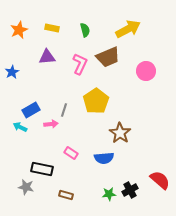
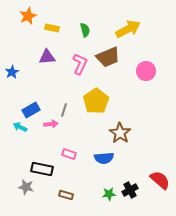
orange star: moved 9 px right, 14 px up
pink rectangle: moved 2 px left, 1 px down; rotated 16 degrees counterclockwise
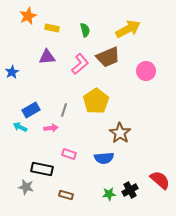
pink L-shape: rotated 25 degrees clockwise
pink arrow: moved 4 px down
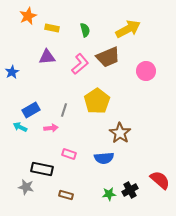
yellow pentagon: moved 1 px right
